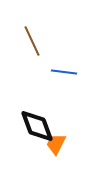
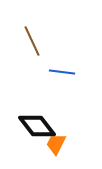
blue line: moved 2 px left
black diamond: rotated 18 degrees counterclockwise
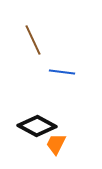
brown line: moved 1 px right, 1 px up
black diamond: rotated 24 degrees counterclockwise
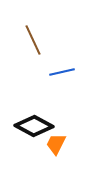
blue line: rotated 20 degrees counterclockwise
black diamond: moved 3 px left
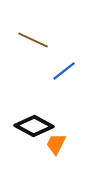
brown line: rotated 40 degrees counterclockwise
blue line: moved 2 px right, 1 px up; rotated 25 degrees counterclockwise
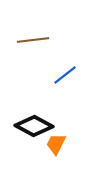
brown line: rotated 32 degrees counterclockwise
blue line: moved 1 px right, 4 px down
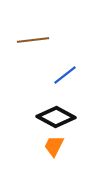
black diamond: moved 22 px right, 9 px up
orange trapezoid: moved 2 px left, 2 px down
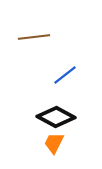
brown line: moved 1 px right, 3 px up
orange trapezoid: moved 3 px up
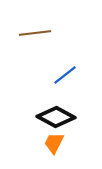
brown line: moved 1 px right, 4 px up
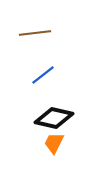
blue line: moved 22 px left
black diamond: moved 2 px left, 1 px down; rotated 15 degrees counterclockwise
